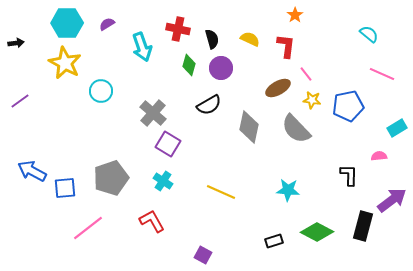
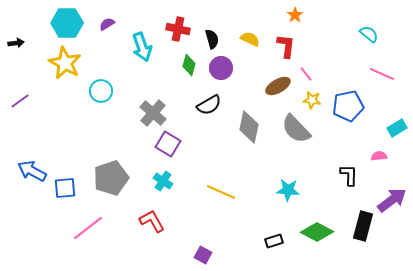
brown ellipse at (278, 88): moved 2 px up
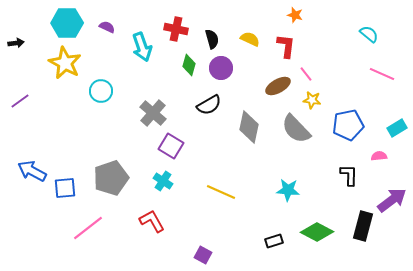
orange star at (295, 15): rotated 21 degrees counterclockwise
purple semicircle at (107, 24): moved 3 px down; rotated 56 degrees clockwise
red cross at (178, 29): moved 2 px left
blue pentagon at (348, 106): moved 19 px down
purple square at (168, 144): moved 3 px right, 2 px down
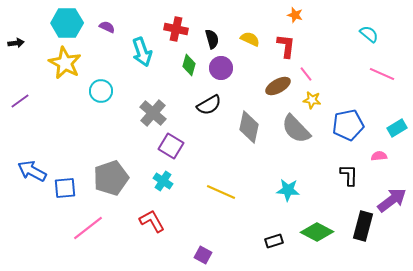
cyan arrow at (142, 47): moved 5 px down
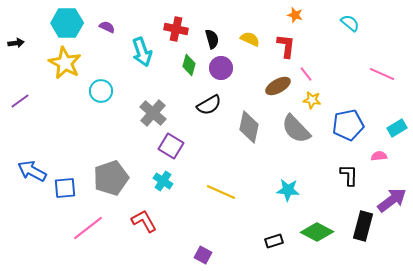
cyan semicircle at (369, 34): moved 19 px left, 11 px up
red L-shape at (152, 221): moved 8 px left
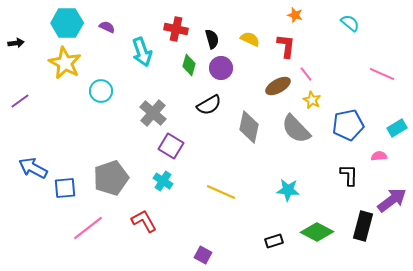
yellow star at (312, 100): rotated 18 degrees clockwise
blue arrow at (32, 171): moved 1 px right, 3 px up
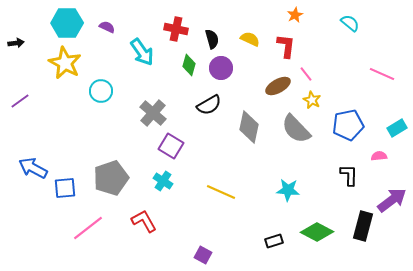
orange star at (295, 15): rotated 28 degrees clockwise
cyan arrow at (142, 52): rotated 16 degrees counterclockwise
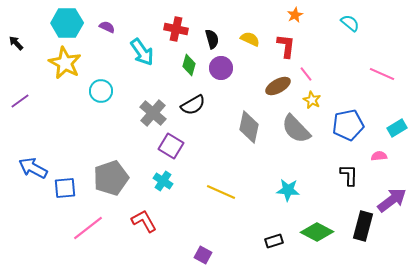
black arrow at (16, 43): rotated 126 degrees counterclockwise
black semicircle at (209, 105): moved 16 px left
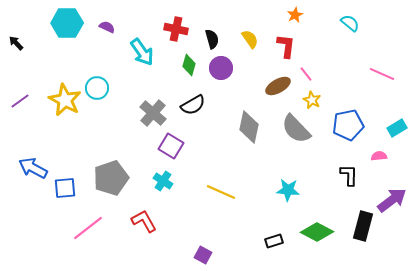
yellow semicircle at (250, 39): rotated 30 degrees clockwise
yellow star at (65, 63): moved 37 px down
cyan circle at (101, 91): moved 4 px left, 3 px up
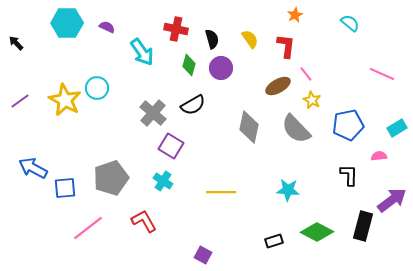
yellow line at (221, 192): rotated 24 degrees counterclockwise
